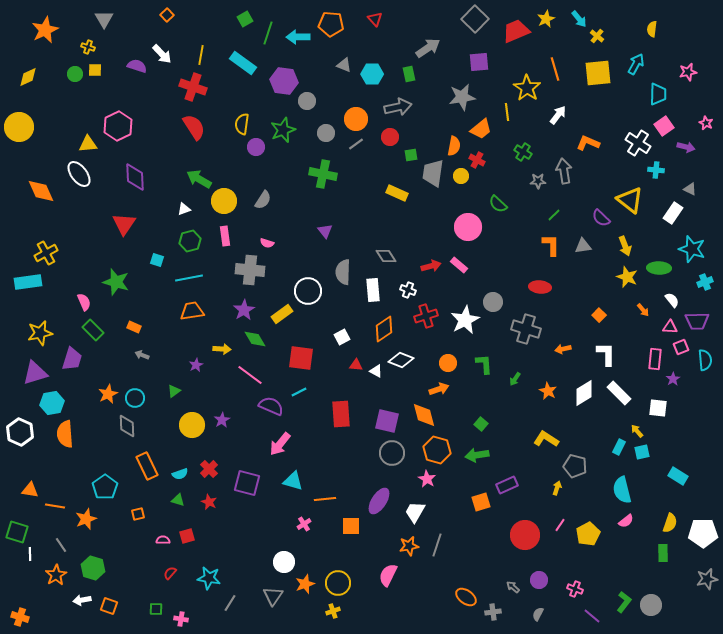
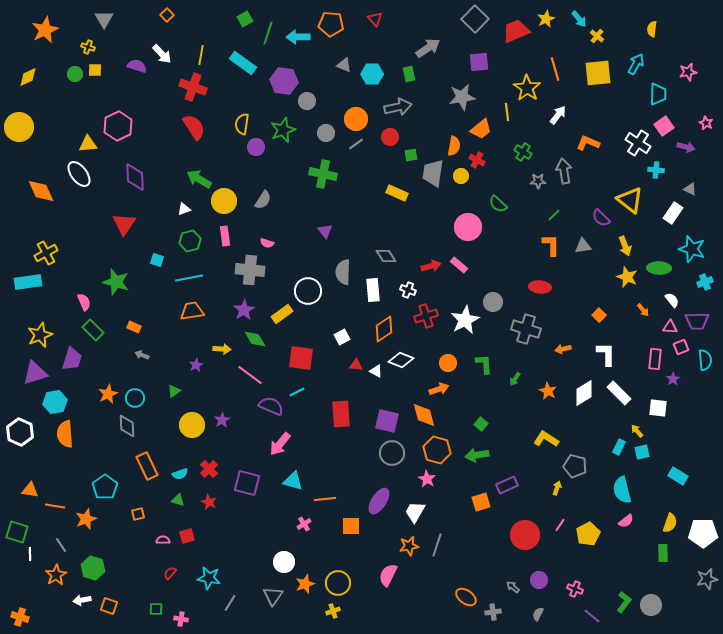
yellow star at (40, 333): moved 2 px down; rotated 10 degrees counterclockwise
cyan line at (299, 392): moved 2 px left
cyan hexagon at (52, 403): moved 3 px right, 1 px up
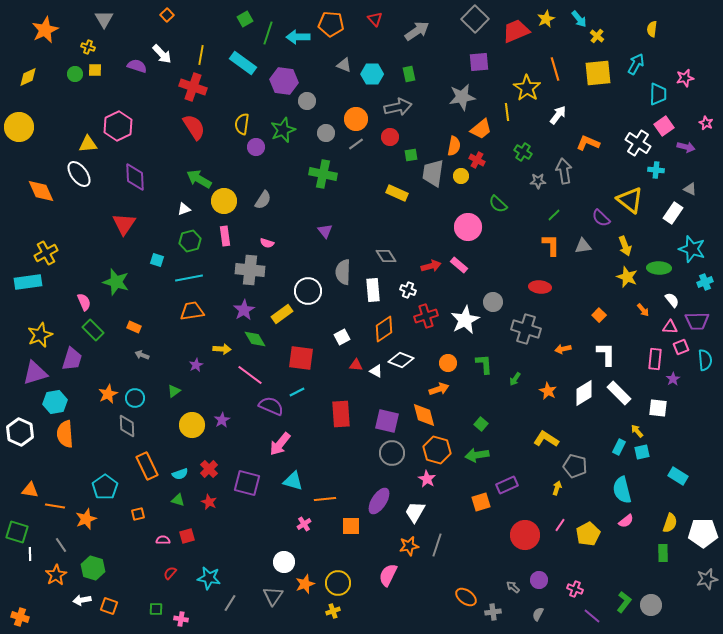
gray arrow at (428, 48): moved 11 px left, 17 px up
pink star at (688, 72): moved 3 px left, 6 px down
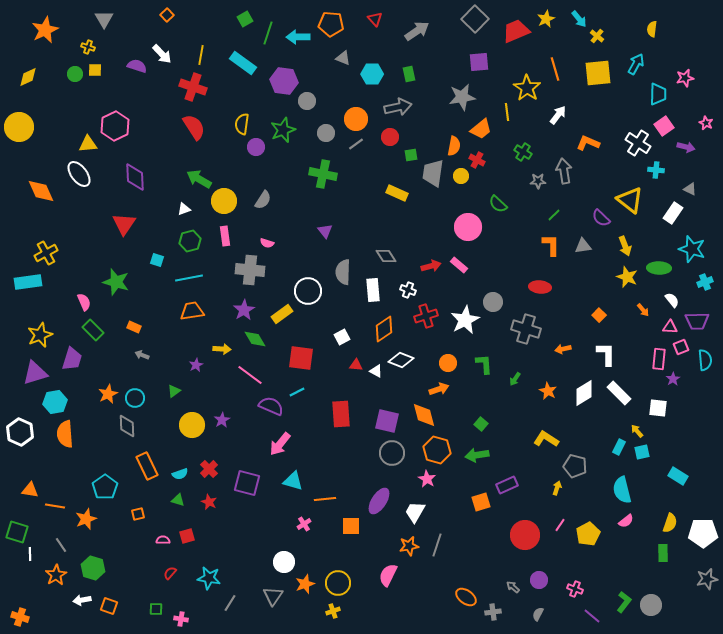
gray triangle at (344, 65): moved 1 px left, 7 px up
pink hexagon at (118, 126): moved 3 px left
pink rectangle at (655, 359): moved 4 px right
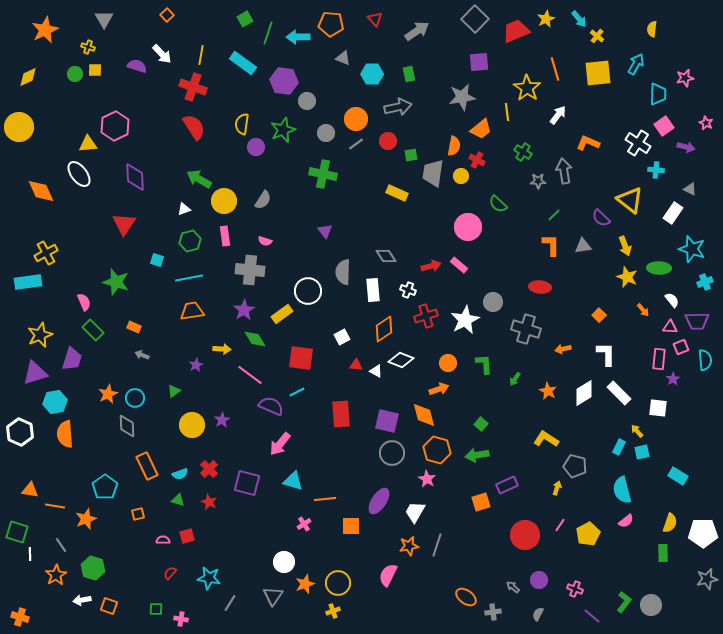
red circle at (390, 137): moved 2 px left, 4 px down
pink semicircle at (267, 243): moved 2 px left, 2 px up
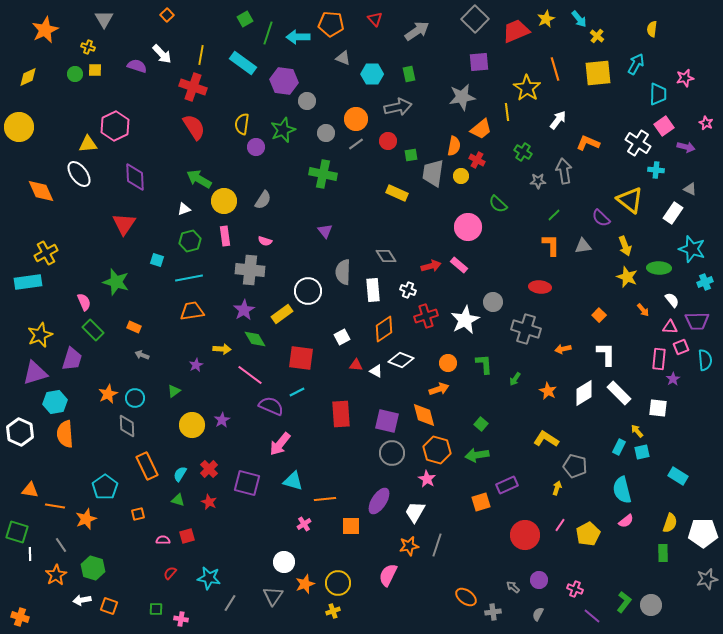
white arrow at (558, 115): moved 5 px down
cyan semicircle at (180, 474): rotated 140 degrees clockwise
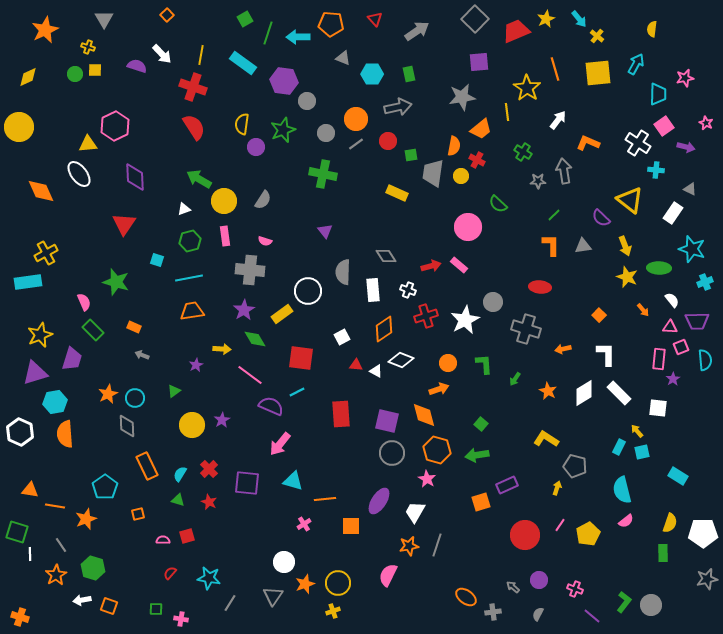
purple square at (247, 483): rotated 8 degrees counterclockwise
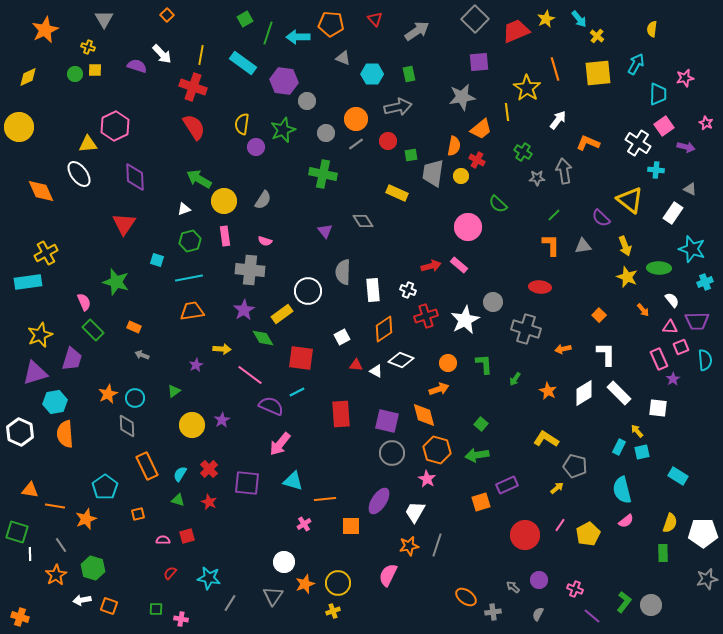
gray star at (538, 181): moved 1 px left, 3 px up
gray diamond at (386, 256): moved 23 px left, 35 px up
green diamond at (255, 339): moved 8 px right, 1 px up
pink rectangle at (659, 359): rotated 30 degrees counterclockwise
yellow arrow at (557, 488): rotated 32 degrees clockwise
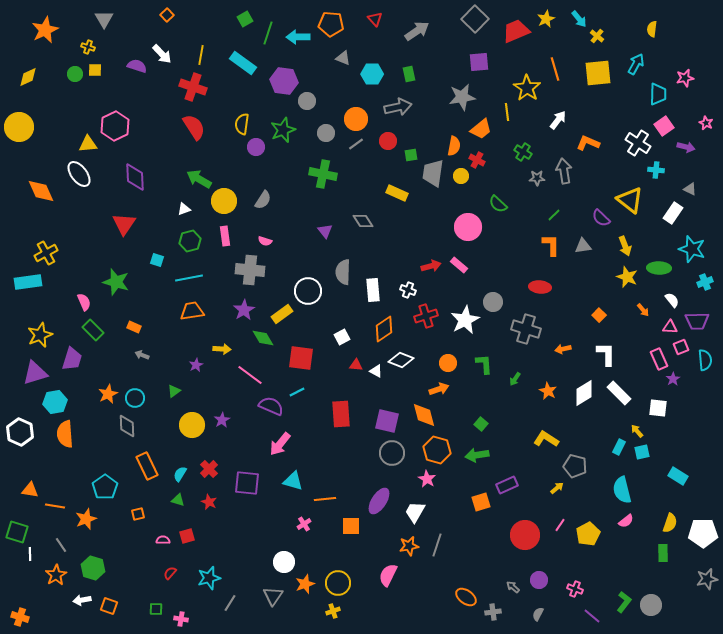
cyan star at (209, 578): rotated 25 degrees counterclockwise
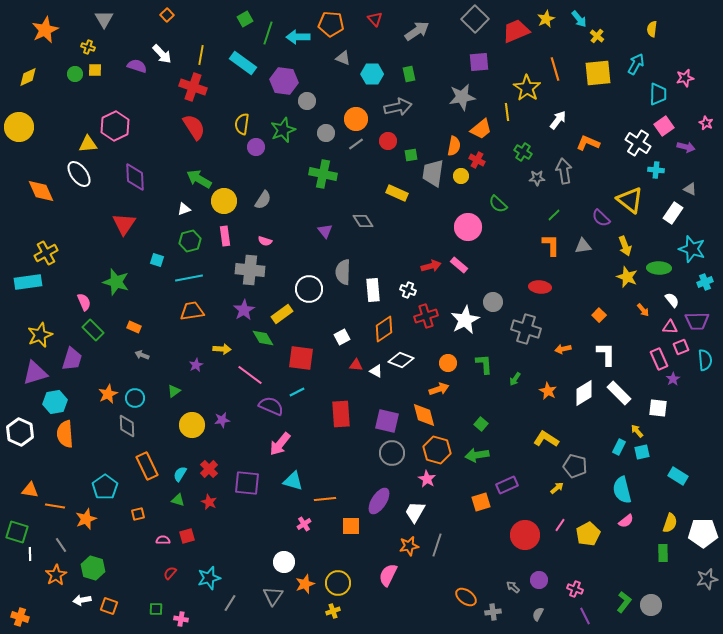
white circle at (308, 291): moved 1 px right, 2 px up
purple star at (222, 420): rotated 21 degrees clockwise
purple line at (592, 616): moved 7 px left; rotated 24 degrees clockwise
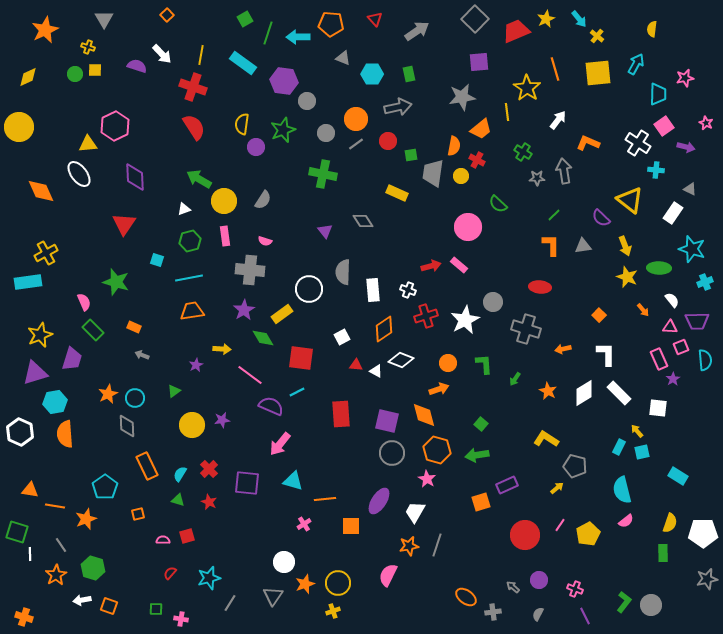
orange cross at (20, 617): moved 4 px right
